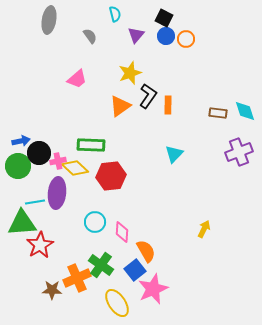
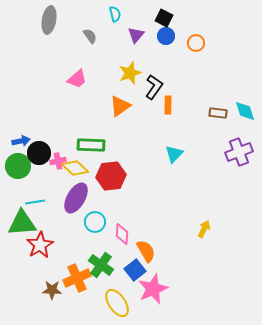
orange circle: moved 10 px right, 4 px down
black L-shape: moved 6 px right, 9 px up
purple ellipse: moved 19 px right, 5 px down; rotated 24 degrees clockwise
pink diamond: moved 2 px down
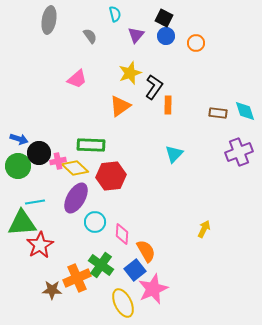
blue arrow: moved 2 px left, 2 px up; rotated 30 degrees clockwise
yellow ellipse: moved 6 px right; rotated 8 degrees clockwise
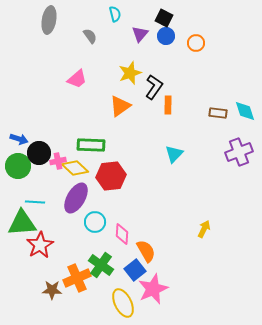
purple triangle: moved 4 px right, 1 px up
cyan line: rotated 12 degrees clockwise
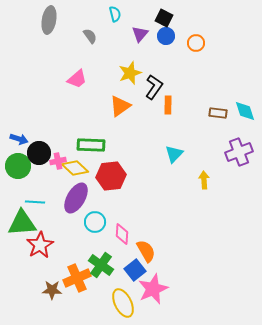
yellow arrow: moved 49 px up; rotated 30 degrees counterclockwise
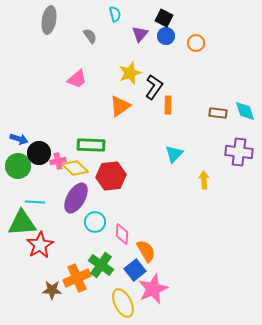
purple cross: rotated 28 degrees clockwise
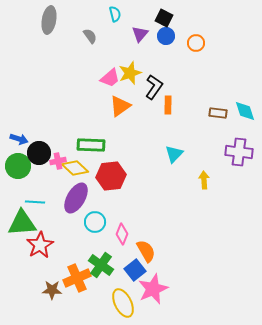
pink trapezoid: moved 33 px right, 1 px up
pink diamond: rotated 20 degrees clockwise
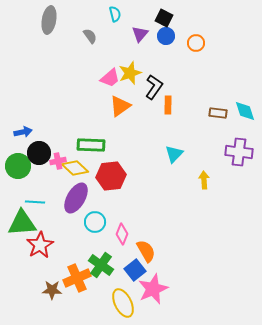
blue arrow: moved 4 px right, 7 px up; rotated 30 degrees counterclockwise
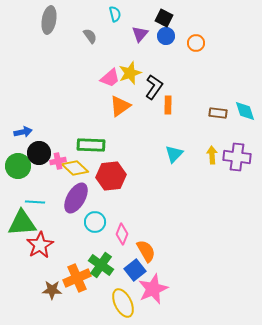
purple cross: moved 2 px left, 5 px down
yellow arrow: moved 8 px right, 25 px up
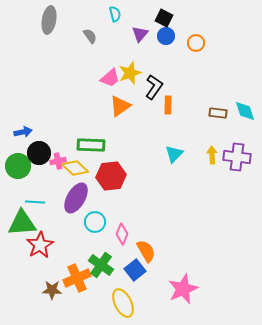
pink star: moved 30 px right
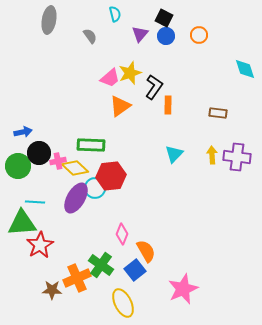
orange circle: moved 3 px right, 8 px up
cyan diamond: moved 42 px up
cyan circle: moved 34 px up
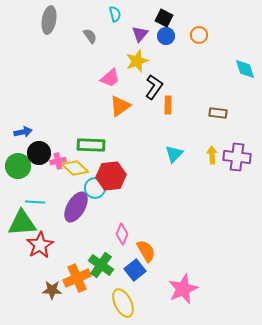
yellow star: moved 7 px right, 12 px up
purple ellipse: moved 9 px down
